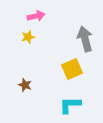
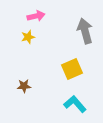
gray arrow: moved 8 px up
brown star: moved 1 px left, 1 px down; rotated 24 degrees counterclockwise
cyan L-shape: moved 5 px right, 1 px up; rotated 50 degrees clockwise
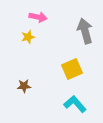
pink arrow: moved 2 px right, 1 px down; rotated 24 degrees clockwise
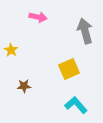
yellow star: moved 17 px left, 13 px down; rotated 24 degrees counterclockwise
yellow square: moved 3 px left
cyan L-shape: moved 1 px right, 1 px down
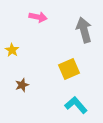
gray arrow: moved 1 px left, 1 px up
yellow star: moved 1 px right
brown star: moved 2 px left, 1 px up; rotated 16 degrees counterclockwise
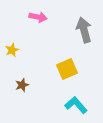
yellow star: rotated 16 degrees clockwise
yellow square: moved 2 px left
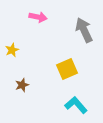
gray arrow: rotated 10 degrees counterclockwise
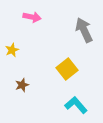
pink arrow: moved 6 px left
yellow square: rotated 15 degrees counterclockwise
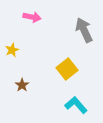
brown star: rotated 16 degrees counterclockwise
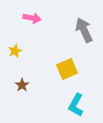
pink arrow: moved 1 px down
yellow star: moved 3 px right, 1 px down
yellow square: rotated 15 degrees clockwise
cyan L-shape: rotated 110 degrees counterclockwise
